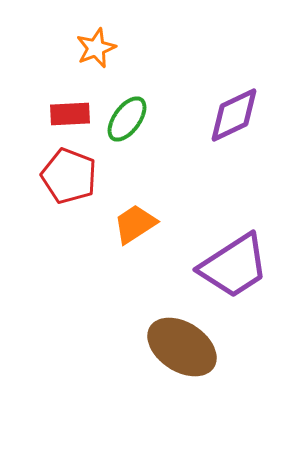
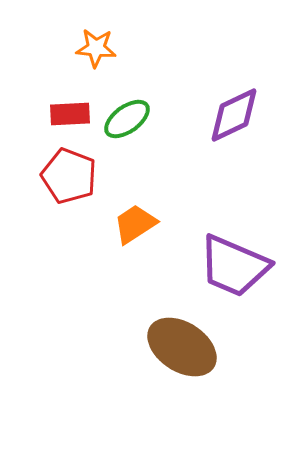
orange star: rotated 27 degrees clockwise
green ellipse: rotated 18 degrees clockwise
purple trapezoid: rotated 56 degrees clockwise
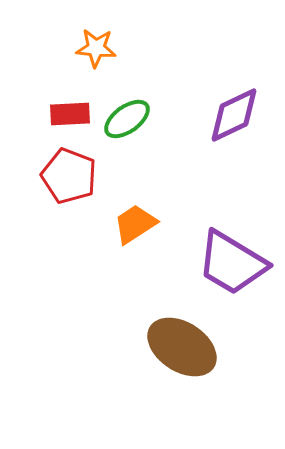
purple trapezoid: moved 2 px left, 3 px up; rotated 8 degrees clockwise
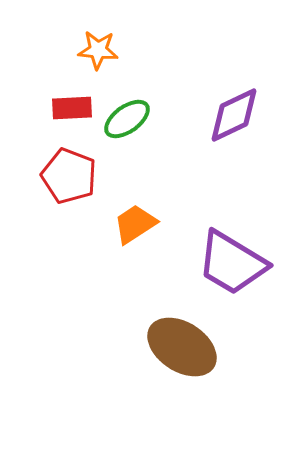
orange star: moved 2 px right, 2 px down
red rectangle: moved 2 px right, 6 px up
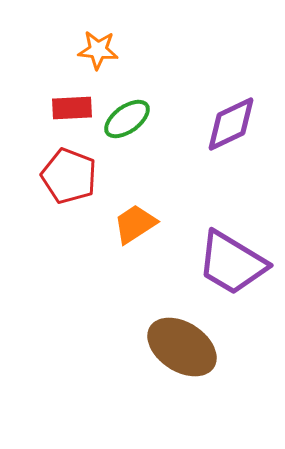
purple diamond: moved 3 px left, 9 px down
